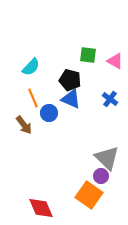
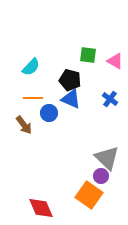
orange line: rotated 66 degrees counterclockwise
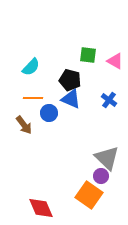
blue cross: moved 1 px left, 1 px down
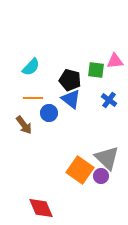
green square: moved 8 px right, 15 px down
pink triangle: rotated 36 degrees counterclockwise
blue triangle: rotated 15 degrees clockwise
orange square: moved 9 px left, 25 px up
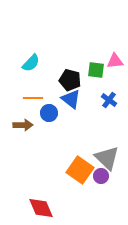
cyan semicircle: moved 4 px up
brown arrow: moved 1 px left; rotated 54 degrees counterclockwise
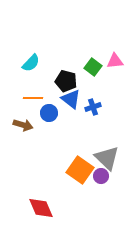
green square: moved 3 px left, 3 px up; rotated 30 degrees clockwise
black pentagon: moved 4 px left, 1 px down
blue cross: moved 16 px left, 7 px down; rotated 35 degrees clockwise
brown arrow: rotated 18 degrees clockwise
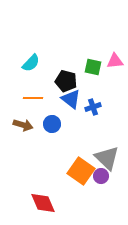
green square: rotated 24 degrees counterclockwise
blue circle: moved 3 px right, 11 px down
orange square: moved 1 px right, 1 px down
red diamond: moved 2 px right, 5 px up
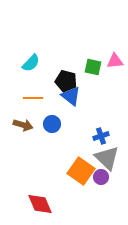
blue triangle: moved 3 px up
blue cross: moved 8 px right, 29 px down
purple circle: moved 1 px down
red diamond: moved 3 px left, 1 px down
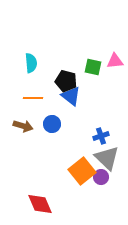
cyan semicircle: rotated 48 degrees counterclockwise
brown arrow: moved 1 px down
orange square: moved 1 px right; rotated 16 degrees clockwise
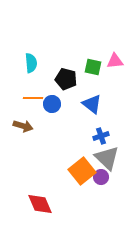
black pentagon: moved 2 px up
blue triangle: moved 21 px right, 8 px down
blue circle: moved 20 px up
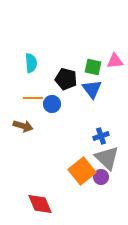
blue triangle: moved 15 px up; rotated 15 degrees clockwise
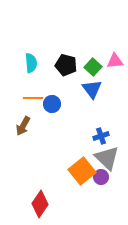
green square: rotated 30 degrees clockwise
black pentagon: moved 14 px up
brown arrow: rotated 102 degrees clockwise
red diamond: rotated 56 degrees clockwise
